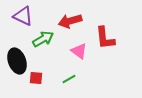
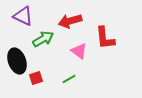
red square: rotated 24 degrees counterclockwise
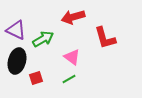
purple triangle: moved 7 px left, 14 px down
red arrow: moved 3 px right, 4 px up
red L-shape: rotated 10 degrees counterclockwise
pink triangle: moved 7 px left, 6 px down
black ellipse: rotated 35 degrees clockwise
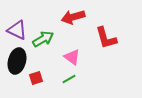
purple triangle: moved 1 px right
red L-shape: moved 1 px right
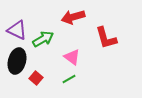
red square: rotated 32 degrees counterclockwise
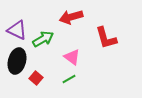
red arrow: moved 2 px left
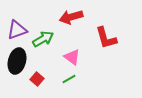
purple triangle: rotated 45 degrees counterclockwise
red square: moved 1 px right, 1 px down
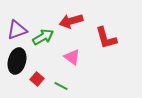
red arrow: moved 4 px down
green arrow: moved 2 px up
green line: moved 8 px left, 7 px down; rotated 56 degrees clockwise
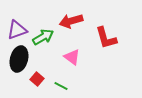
black ellipse: moved 2 px right, 2 px up
